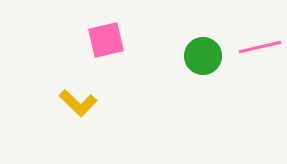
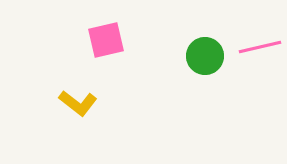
green circle: moved 2 px right
yellow L-shape: rotated 6 degrees counterclockwise
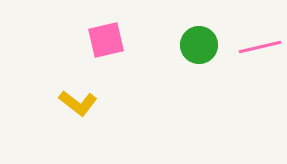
green circle: moved 6 px left, 11 px up
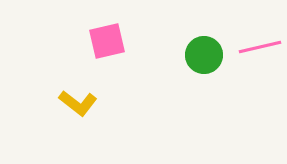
pink square: moved 1 px right, 1 px down
green circle: moved 5 px right, 10 px down
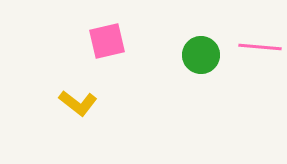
pink line: rotated 18 degrees clockwise
green circle: moved 3 px left
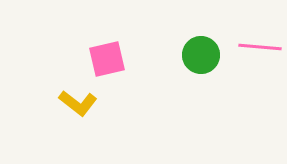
pink square: moved 18 px down
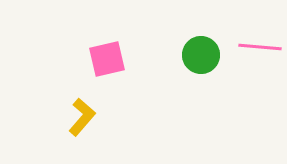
yellow L-shape: moved 4 px right, 14 px down; rotated 87 degrees counterclockwise
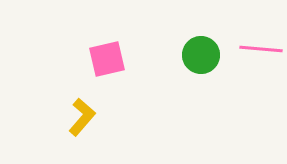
pink line: moved 1 px right, 2 px down
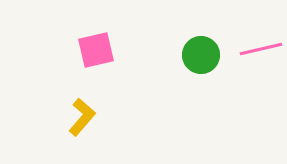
pink line: rotated 18 degrees counterclockwise
pink square: moved 11 px left, 9 px up
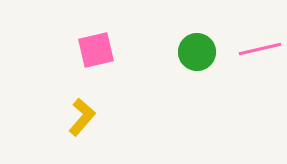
pink line: moved 1 px left
green circle: moved 4 px left, 3 px up
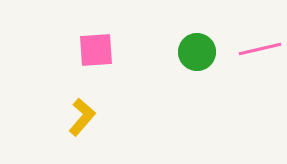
pink square: rotated 9 degrees clockwise
